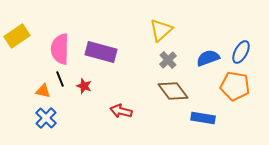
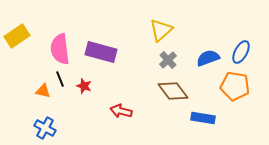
pink semicircle: rotated 8 degrees counterclockwise
blue cross: moved 1 px left, 10 px down; rotated 15 degrees counterclockwise
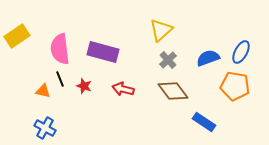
purple rectangle: moved 2 px right
red arrow: moved 2 px right, 22 px up
blue rectangle: moved 1 px right, 4 px down; rotated 25 degrees clockwise
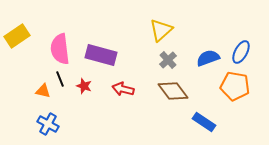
purple rectangle: moved 2 px left, 3 px down
blue cross: moved 3 px right, 4 px up
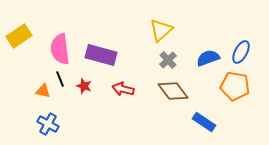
yellow rectangle: moved 2 px right
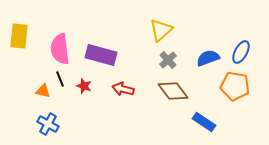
yellow rectangle: rotated 50 degrees counterclockwise
